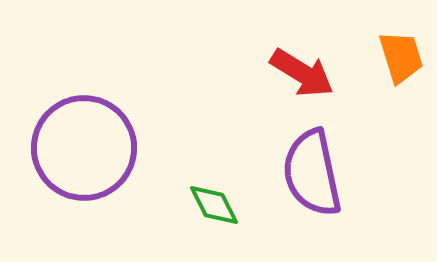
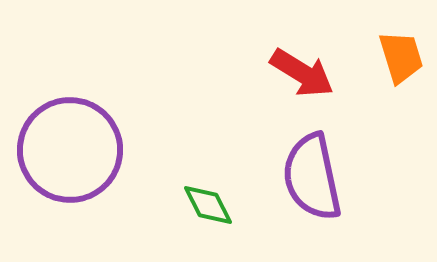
purple circle: moved 14 px left, 2 px down
purple semicircle: moved 4 px down
green diamond: moved 6 px left
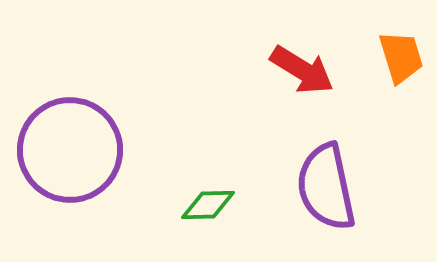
red arrow: moved 3 px up
purple semicircle: moved 14 px right, 10 px down
green diamond: rotated 64 degrees counterclockwise
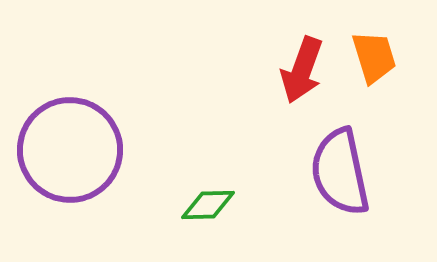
orange trapezoid: moved 27 px left
red arrow: rotated 78 degrees clockwise
purple semicircle: moved 14 px right, 15 px up
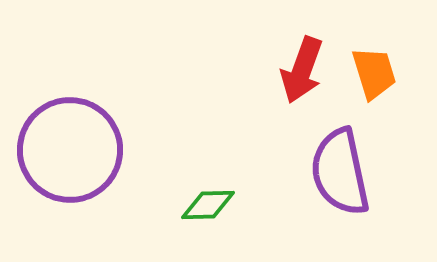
orange trapezoid: moved 16 px down
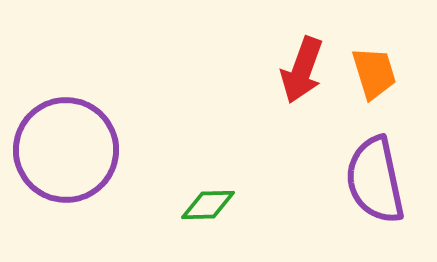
purple circle: moved 4 px left
purple semicircle: moved 35 px right, 8 px down
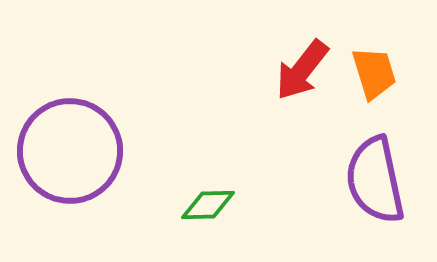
red arrow: rotated 18 degrees clockwise
purple circle: moved 4 px right, 1 px down
